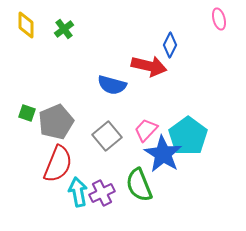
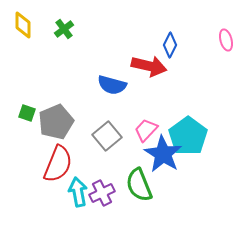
pink ellipse: moved 7 px right, 21 px down
yellow diamond: moved 3 px left
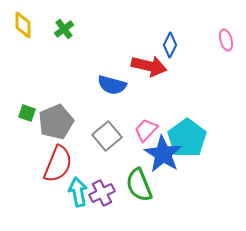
cyan pentagon: moved 1 px left, 2 px down
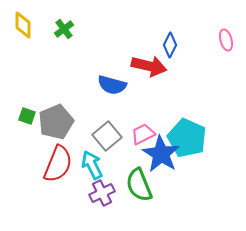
green square: moved 3 px down
pink trapezoid: moved 3 px left, 4 px down; rotated 20 degrees clockwise
cyan pentagon: rotated 12 degrees counterclockwise
blue star: moved 2 px left
cyan arrow: moved 14 px right, 27 px up; rotated 16 degrees counterclockwise
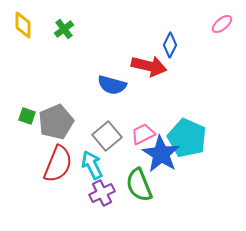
pink ellipse: moved 4 px left, 16 px up; rotated 65 degrees clockwise
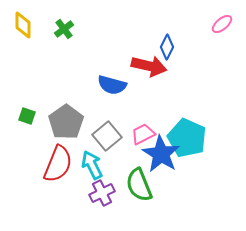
blue diamond: moved 3 px left, 2 px down
gray pentagon: moved 10 px right; rotated 12 degrees counterclockwise
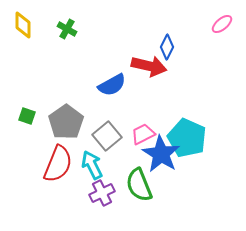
green cross: moved 3 px right; rotated 24 degrees counterclockwise
blue semicircle: rotated 44 degrees counterclockwise
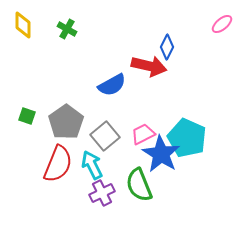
gray square: moved 2 px left
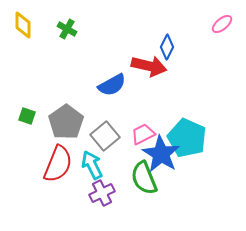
green semicircle: moved 5 px right, 7 px up
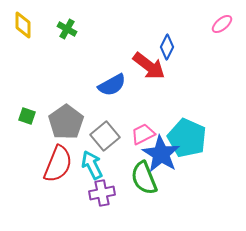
red arrow: rotated 24 degrees clockwise
purple cross: rotated 15 degrees clockwise
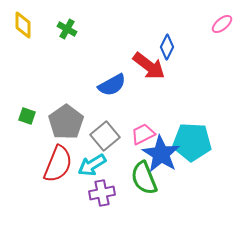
cyan pentagon: moved 5 px right, 4 px down; rotated 21 degrees counterclockwise
cyan arrow: rotated 96 degrees counterclockwise
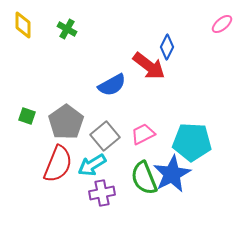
blue star: moved 11 px right, 20 px down; rotated 12 degrees clockwise
